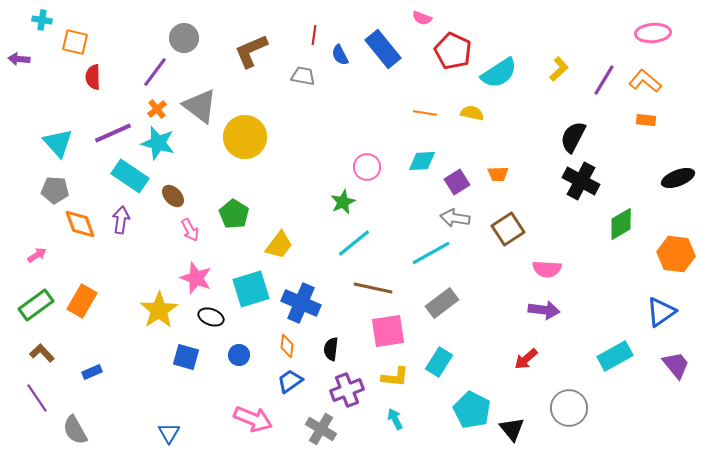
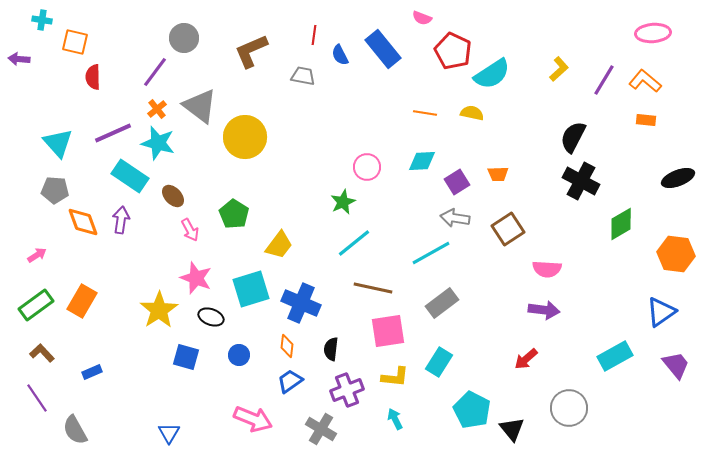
cyan semicircle at (499, 73): moved 7 px left, 1 px down
orange diamond at (80, 224): moved 3 px right, 2 px up
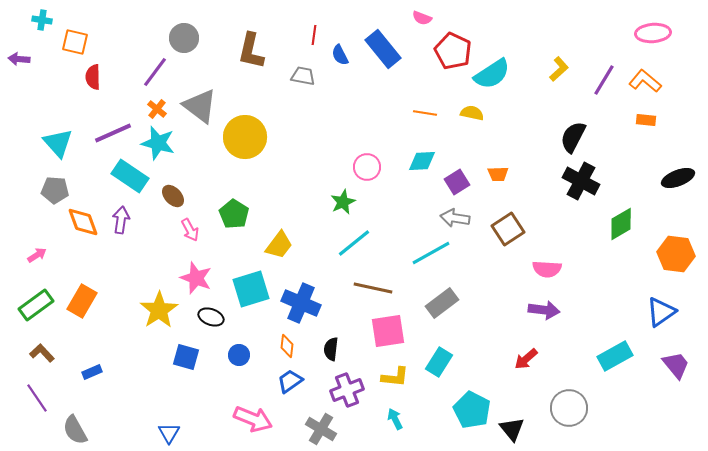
brown L-shape at (251, 51): rotated 54 degrees counterclockwise
orange cross at (157, 109): rotated 12 degrees counterclockwise
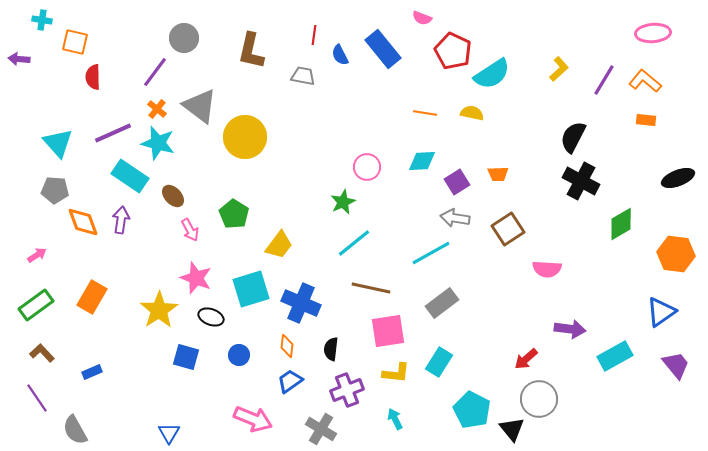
brown line at (373, 288): moved 2 px left
orange rectangle at (82, 301): moved 10 px right, 4 px up
purple arrow at (544, 310): moved 26 px right, 19 px down
yellow L-shape at (395, 377): moved 1 px right, 4 px up
gray circle at (569, 408): moved 30 px left, 9 px up
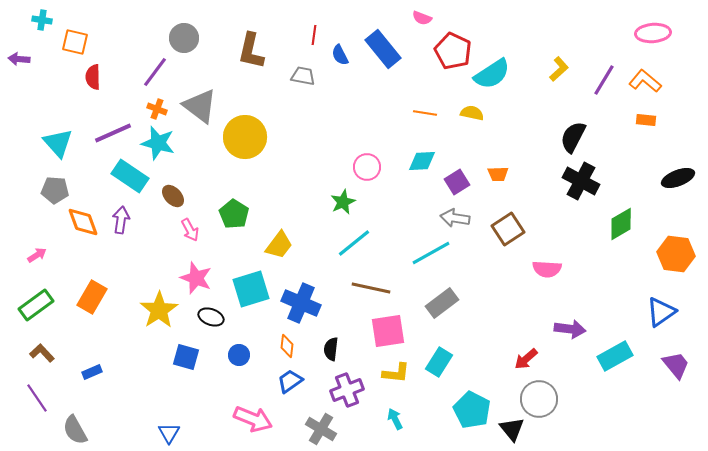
orange cross at (157, 109): rotated 18 degrees counterclockwise
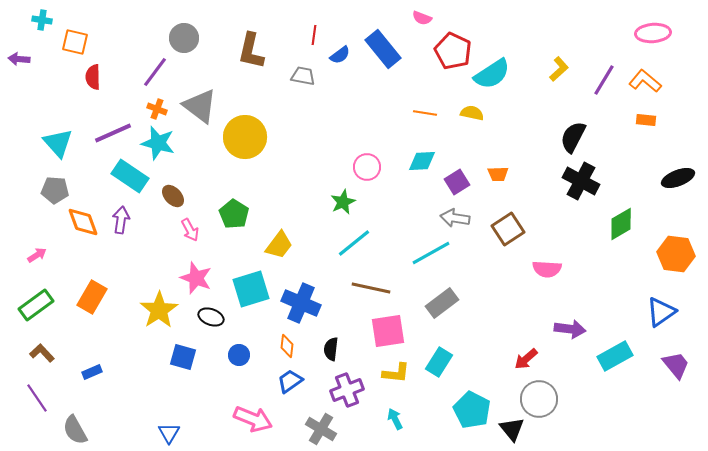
blue semicircle at (340, 55): rotated 100 degrees counterclockwise
blue square at (186, 357): moved 3 px left
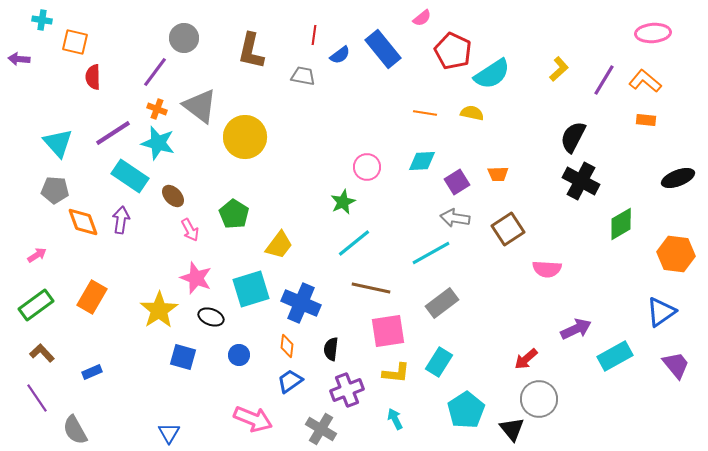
pink semicircle at (422, 18): rotated 60 degrees counterclockwise
purple line at (113, 133): rotated 9 degrees counterclockwise
purple arrow at (570, 329): moved 6 px right; rotated 32 degrees counterclockwise
cyan pentagon at (472, 410): moved 6 px left; rotated 12 degrees clockwise
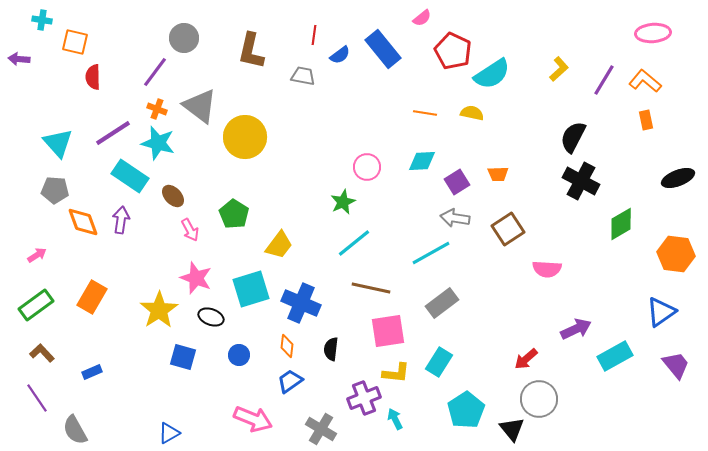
orange rectangle at (646, 120): rotated 72 degrees clockwise
purple cross at (347, 390): moved 17 px right, 8 px down
blue triangle at (169, 433): rotated 30 degrees clockwise
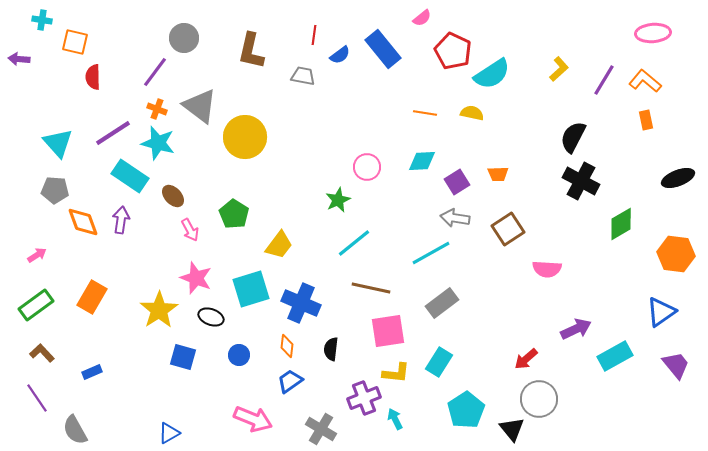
green star at (343, 202): moved 5 px left, 2 px up
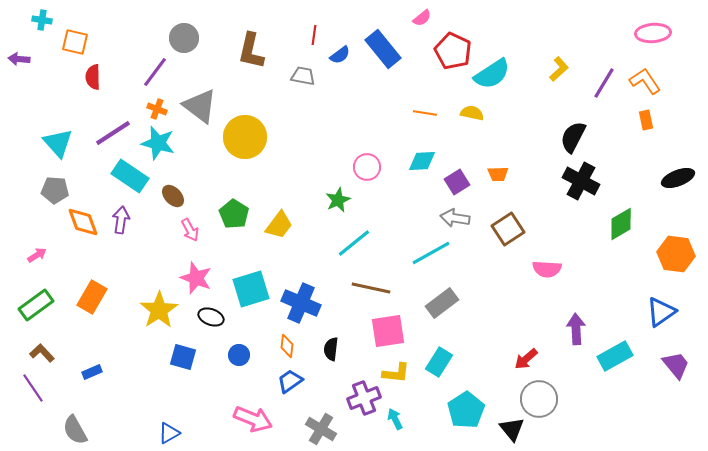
purple line at (604, 80): moved 3 px down
orange L-shape at (645, 81): rotated 16 degrees clockwise
yellow trapezoid at (279, 245): moved 20 px up
purple arrow at (576, 329): rotated 68 degrees counterclockwise
purple line at (37, 398): moved 4 px left, 10 px up
